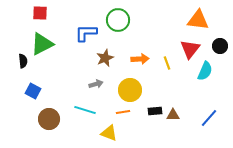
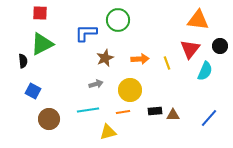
cyan line: moved 3 px right; rotated 25 degrees counterclockwise
yellow triangle: moved 1 px left, 1 px up; rotated 36 degrees counterclockwise
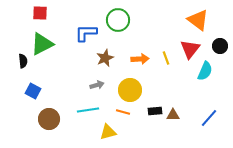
orange triangle: rotated 30 degrees clockwise
yellow line: moved 1 px left, 5 px up
gray arrow: moved 1 px right, 1 px down
orange line: rotated 24 degrees clockwise
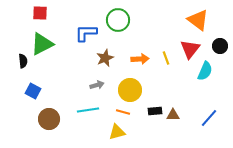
yellow triangle: moved 9 px right
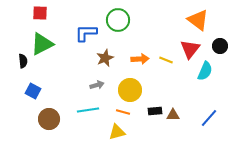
yellow line: moved 2 px down; rotated 48 degrees counterclockwise
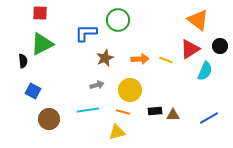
red triangle: rotated 20 degrees clockwise
blue line: rotated 18 degrees clockwise
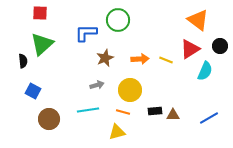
green triangle: rotated 15 degrees counterclockwise
